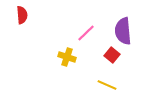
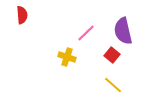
purple semicircle: rotated 8 degrees counterclockwise
yellow line: moved 6 px right; rotated 18 degrees clockwise
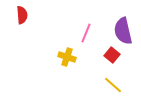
pink line: rotated 24 degrees counterclockwise
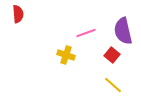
red semicircle: moved 4 px left, 1 px up
pink line: rotated 48 degrees clockwise
yellow cross: moved 1 px left, 2 px up
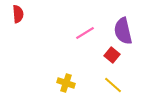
pink line: moved 1 px left; rotated 12 degrees counterclockwise
yellow cross: moved 28 px down
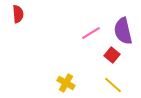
pink line: moved 6 px right
yellow cross: rotated 12 degrees clockwise
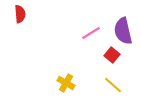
red semicircle: moved 2 px right
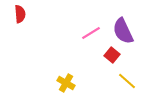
purple semicircle: rotated 12 degrees counterclockwise
yellow line: moved 14 px right, 4 px up
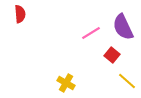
purple semicircle: moved 4 px up
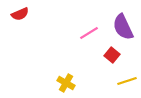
red semicircle: rotated 72 degrees clockwise
pink line: moved 2 px left
yellow line: rotated 60 degrees counterclockwise
